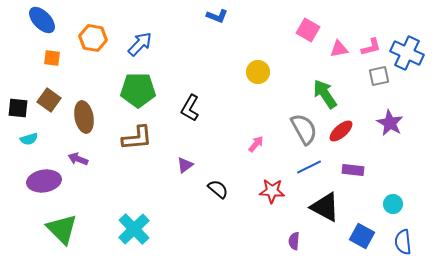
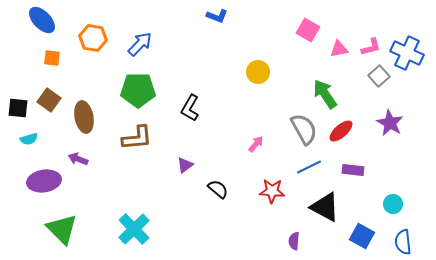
gray square: rotated 30 degrees counterclockwise
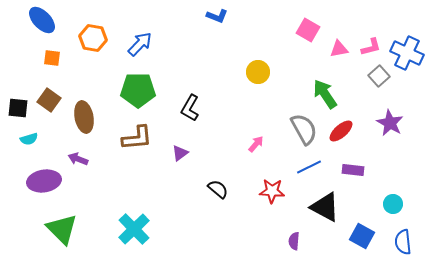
purple triangle: moved 5 px left, 12 px up
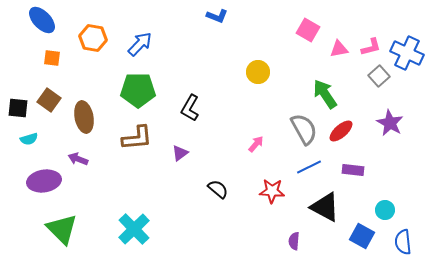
cyan circle: moved 8 px left, 6 px down
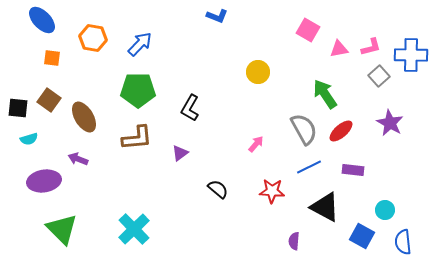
blue cross: moved 4 px right, 2 px down; rotated 24 degrees counterclockwise
brown ellipse: rotated 20 degrees counterclockwise
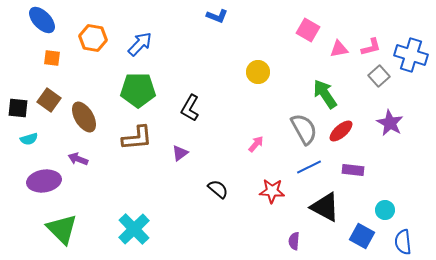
blue cross: rotated 16 degrees clockwise
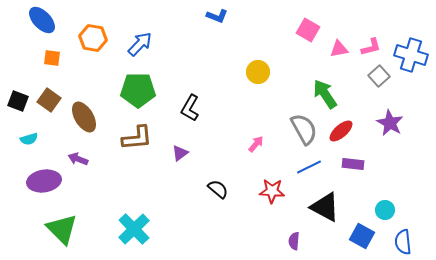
black square: moved 7 px up; rotated 15 degrees clockwise
purple rectangle: moved 6 px up
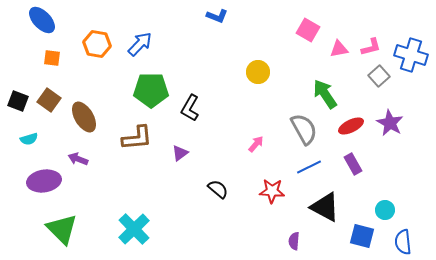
orange hexagon: moved 4 px right, 6 px down
green pentagon: moved 13 px right
red ellipse: moved 10 px right, 5 px up; rotated 15 degrees clockwise
purple rectangle: rotated 55 degrees clockwise
blue square: rotated 15 degrees counterclockwise
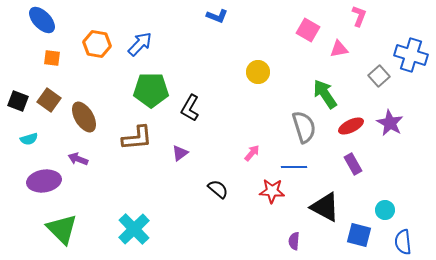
pink L-shape: moved 12 px left, 31 px up; rotated 55 degrees counterclockwise
gray semicircle: moved 2 px up; rotated 12 degrees clockwise
pink arrow: moved 4 px left, 9 px down
blue line: moved 15 px left; rotated 25 degrees clockwise
blue square: moved 3 px left, 1 px up
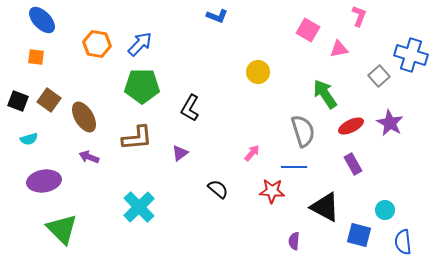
orange square: moved 16 px left, 1 px up
green pentagon: moved 9 px left, 4 px up
gray semicircle: moved 1 px left, 4 px down
purple arrow: moved 11 px right, 2 px up
cyan cross: moved 5 px right, 22 px up
